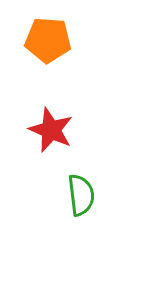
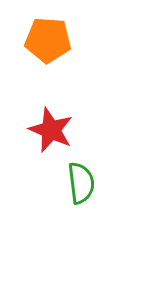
green semicircle: moved 12 px up
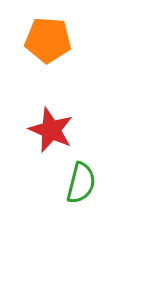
green semicircle: rotated 21 degrees clockwise
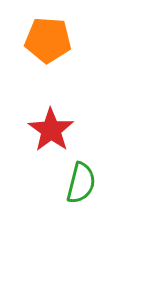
red star: rotated 12 degrees clockwise
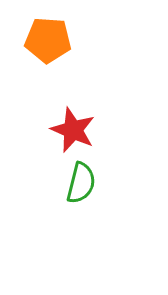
red star: moved 22 px right; rotated 12 degrees counterclockwise
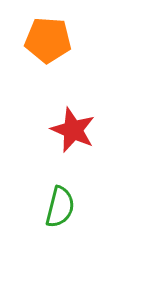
green semicircle: moved 21 px left, 24 px down
